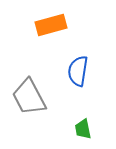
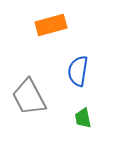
green trapezoid: moved 11 px up
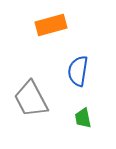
gray trapezoid: moved 2 px right, 2 px down
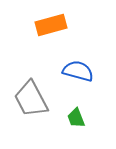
blue semicircle: rotated 96 degrees clockwise
green trapezoid: moved 7 px left; rotated 10 degrees counterclockwise
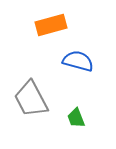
blue semicircle: moved 10 px up
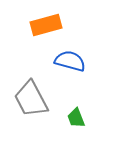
orange rectangle: moved 5 px left
blue semicircle: moved 8 px left
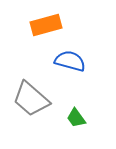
gray trapezoid: rotated 21 degrees counterclockwise
green trapezoid: rotated 15 degrees counterclockwise
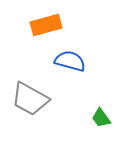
gray trapezoid: moved 1 px left; rotated 12 degrees counterclockwise
green trapezoid: moved 25 px right
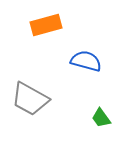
blue semicircle: moved 16 px right
